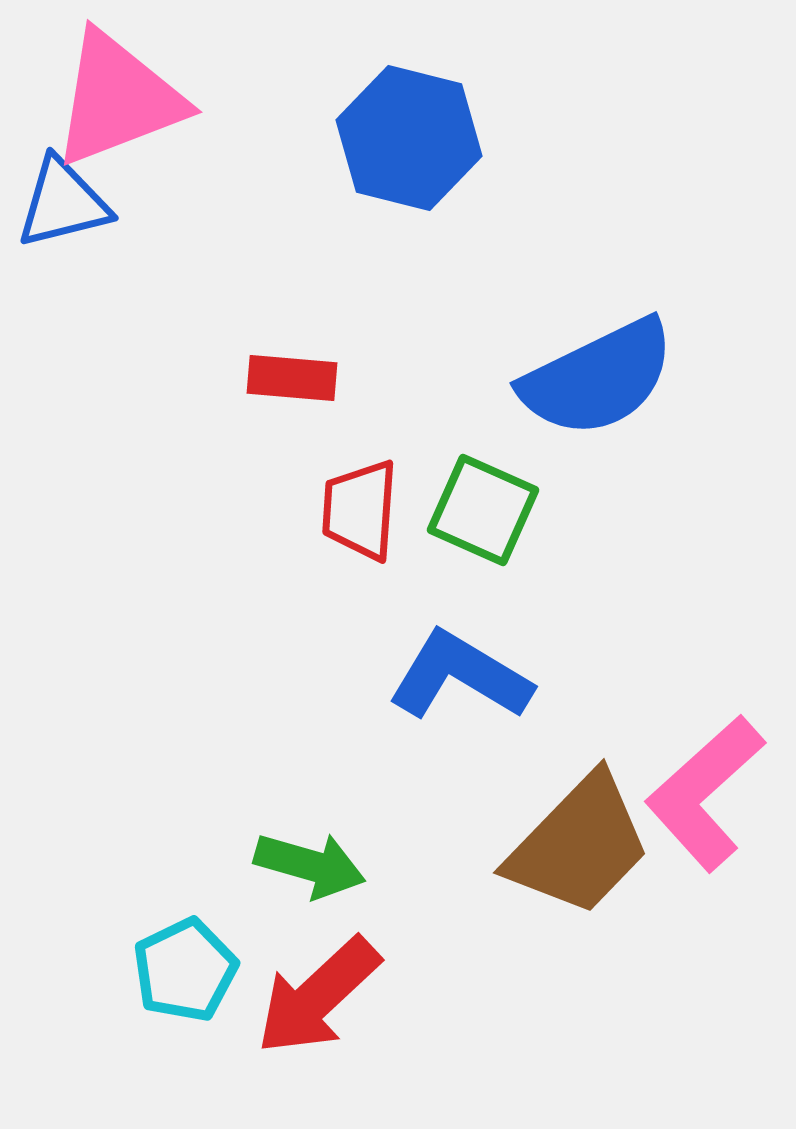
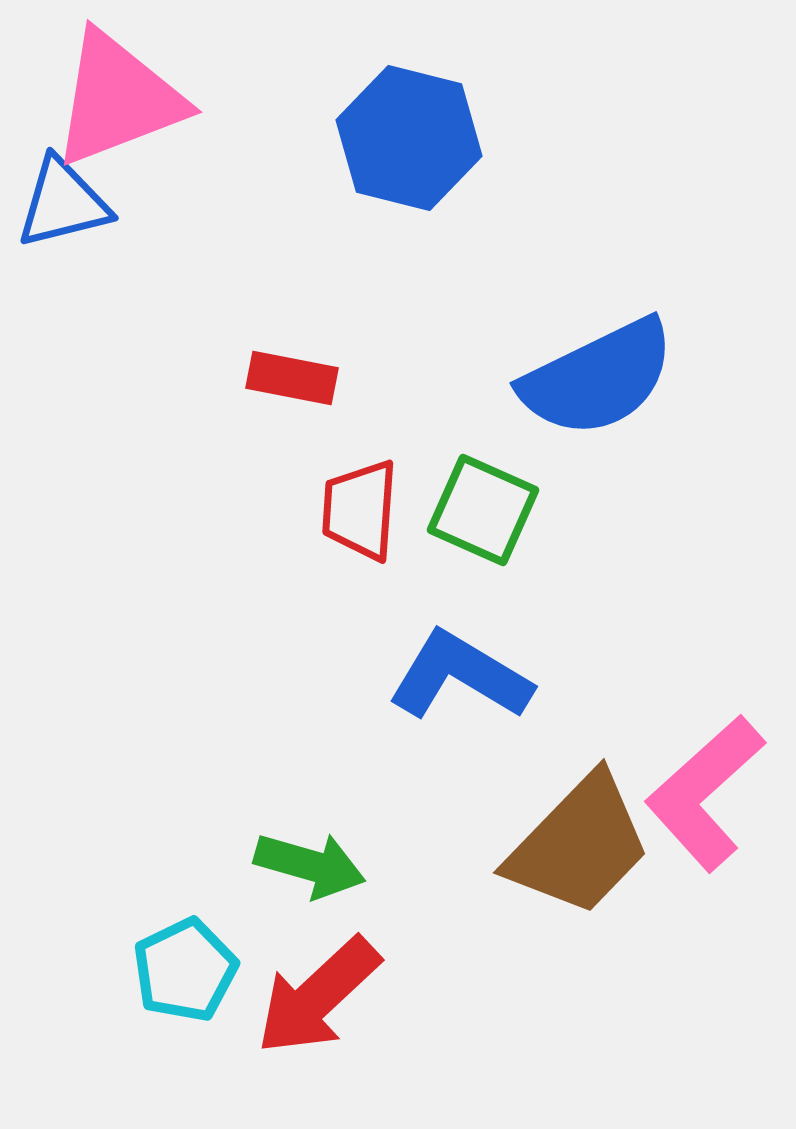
red rectangle: rotated 6 degrees clockwise
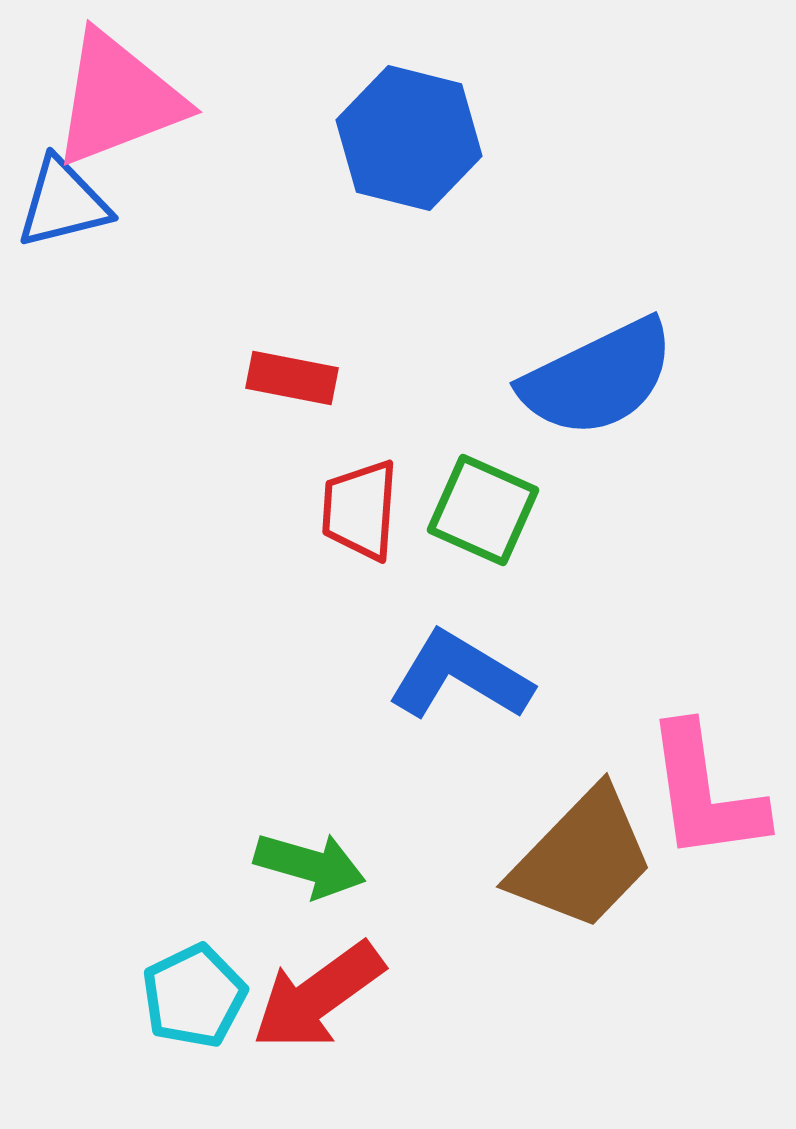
pink L-shape: rotated 56 degrees counterclockwise
brown trapezoid: moved 3 px right, 14 px down
cyan pentagon: moved 9 px right, 26 px down
red arrow: rotated 7 degrees clockwise
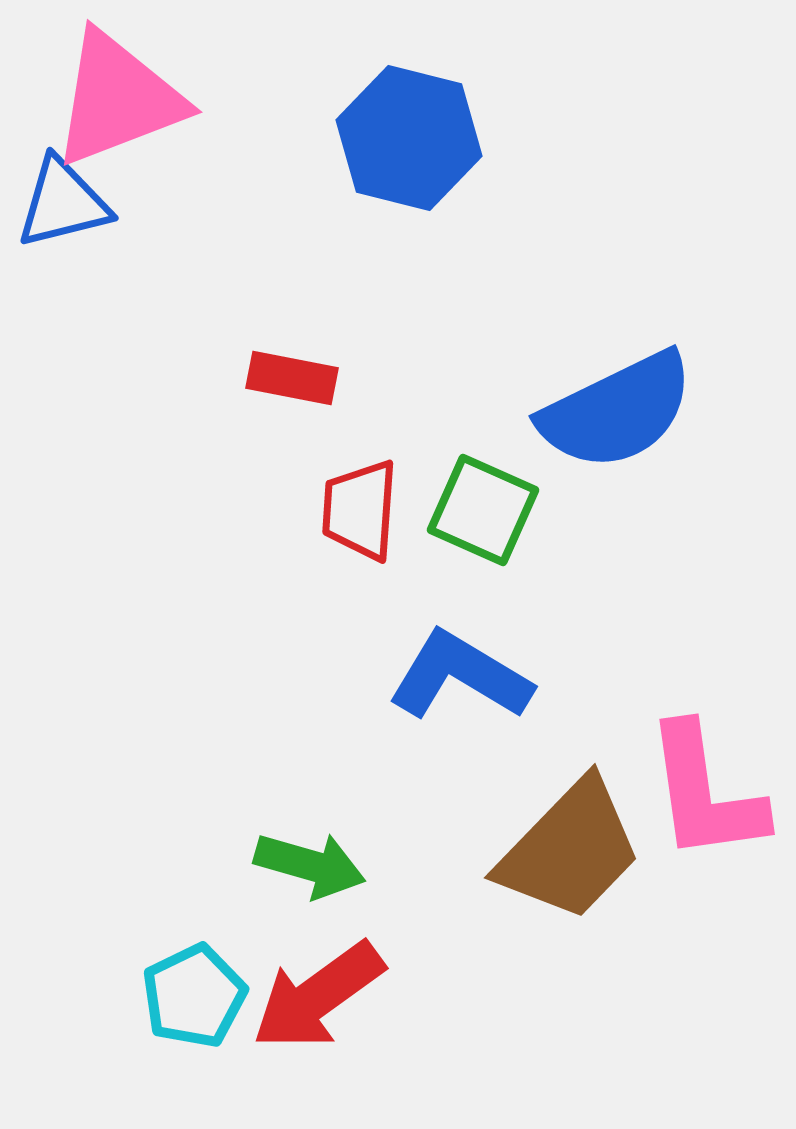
blue semicircle: moved 19 px right, 33 px down
brown trapezoid: moved 12 px left, 9 px up
